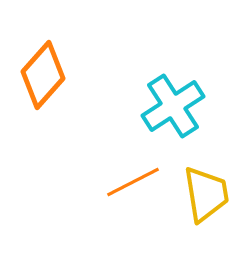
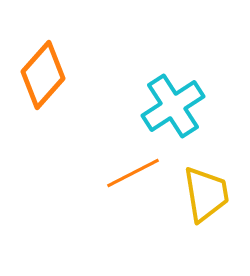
orange line: moved 9 px up
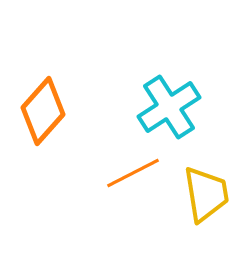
orange diamond: moved 36 px down
cyan cross: moved 4 px left, 1 px down
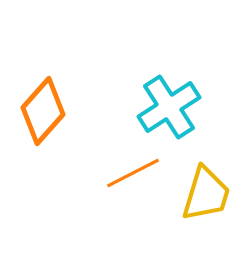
yellow trapezoid: rotated 26 degrees clockwise
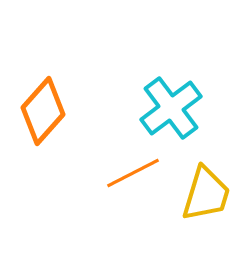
cyan cross: moved 2 px right, 1 px down; rotated 4 degrees counterclockwise
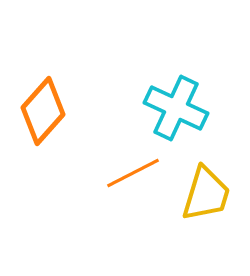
cyan cross: moved 5 px right; rotated 28 degrees counterclockwise
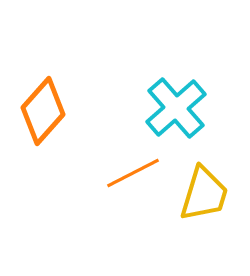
cyan cross: rotated 24 degrees clockwise
yellow trapezoid: moved 2 px left
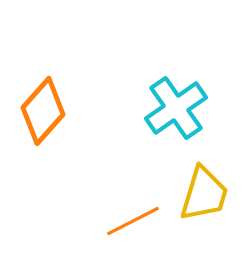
cyan cross: rotated 6 degrees clockwise
orange line: moved 48 px down
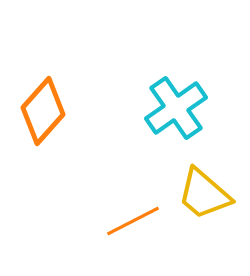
yellow trapezoid: rotated 114 degrees clockwise
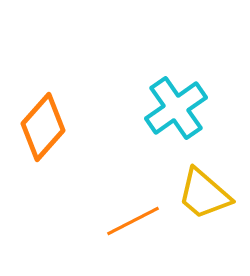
orange diamond: moved 16 px down
